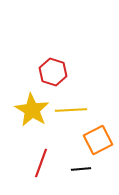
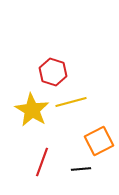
yellow line: moved 8 px up; rotated 12 degrees counterclockwise
orange square: moved 1 px right, 1 px down
red line: moved 1 px right, 1 px up
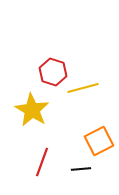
yellow line: moved 12 px right, 14 px up
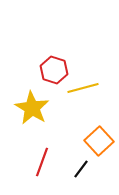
red hexagon: moved 1 px right, 2 px up
yellow star: moved 2 px up
orange square: rotated 16 degrees counterclockwise
black line: rotated 48 degrees counterclockwise
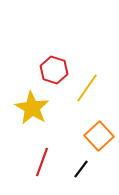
yellow line: moved 4 px right; rotated 40 degrees counterclockwise
orange square: moved 5 px up
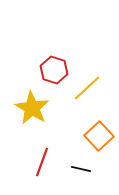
yellow line: rotated 12 degrees clockwise
black line: rotated 66 degrees clockwise
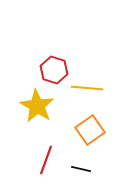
yellow line: rotated 48 degrees clockwise
yellow star: moved 5 px right, 2 px up
orange square: moved 9 px left, 6 px up; rotated 8 degrees clockwise
red line: moved 4 px right, 2 px up
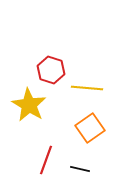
red hexagon: moved 3 px left
yellow star: moved 8 px left, 1 px up
orange square: moved 2 px up
black line: moved 1 px left
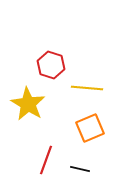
red hexagon: moved 5 px up
yellow star: moved 1 px left, 1 px up
orange square: rotated 12 degrees clockwise
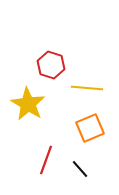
black line: rotated 36 degrees clockwise
